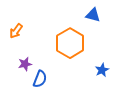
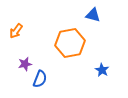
orange hexagon: rotated 20 degrees clockwise
blue star: rotated 16 degrees counterclockwise
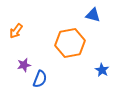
purple star: moved 1 px left, 1 px down
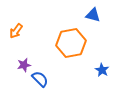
orange hexagon: moved 1 px right
blue semicircle: rotated 66 degrees counterclockwise
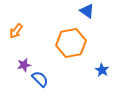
blue triangle: moved 6 px left, 4 px up; rotated 21 degrees clockwise
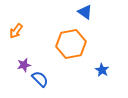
blue triangle: moved 2 px left, 1 px down
orange hexagon: moved 1 px down
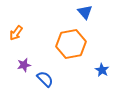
blue triangle: rotated 14 degrees clockwise
orange arrow: moved 2 px down
blue semicircle: moved 5 px right
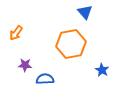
purple star: moved 1 px right; rotated 16 degrees clockwise
blue semicircle: rotated 48 degrees counterclockwise
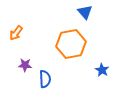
blue semicircle: rotated 90 degrees clockwise
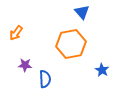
blue triangle: moved 3 px left
